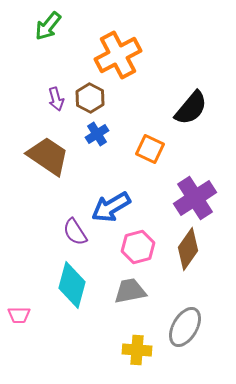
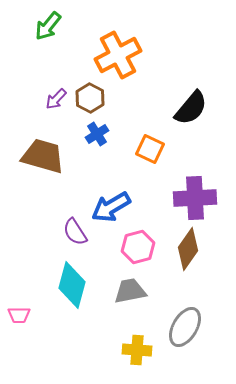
purple arrow: rotated 60 degrees clockwise
brown trapezoid: moved 5 px left; rotated 18 degrees counterclockwise
purple cross: rotated 30 degrees clockwise
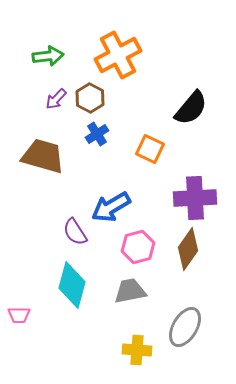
green arrow: moved 30 px down; rotated 136 degrees counterclockwise
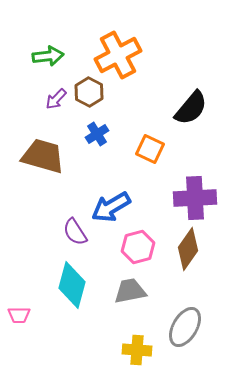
brown hexagon: moved 1 px left, 6 px up
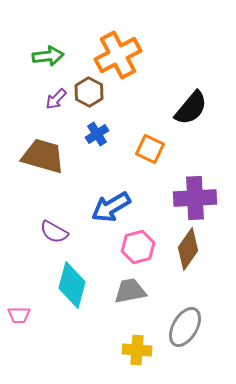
purple semicircle: moved 21 px left; rotated 28 degrees counterclockwise
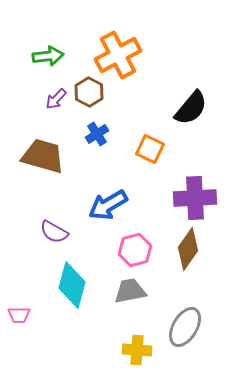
blue arrow: moved 3 px left, 2 px up
pink hexagon: moved 3 px left, 3 px down
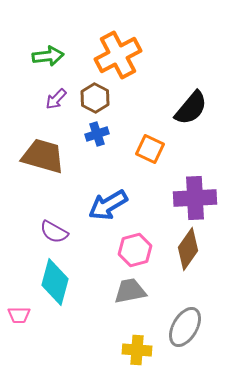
brown hexagon: moved 6 px right, 6 px down
blue cross: rotated 15 degrees clockwise
cyan diamond: moved 17 px left, 3 px up
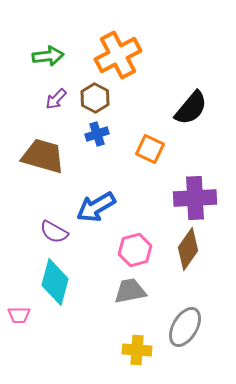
blue arrow: moved 12 px left, 2 px down
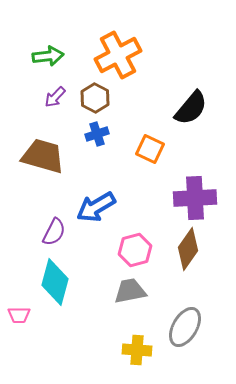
purple arrow: moved 1 px left, 2 px up
purple semicircle: rotated 92 degrees counterclockwise
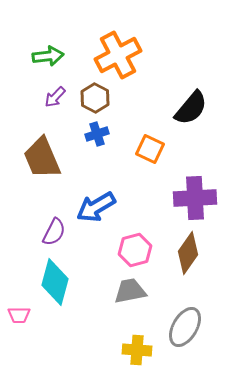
brown trapezoid: moved 1 px left, 2 px down; rotated 129 degrees counterclockwise
brown diamond: moved 4 px down
